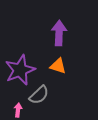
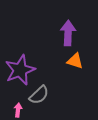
purple arrow: moved 9 px right
orange triangle: moved 17 px right, 5 px up
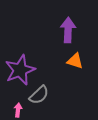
purple arrow: moved 3 px up
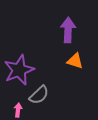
purple star: moved 1 px left
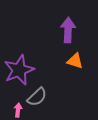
gray semicircle: moved 2 px left, 2 px down
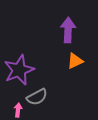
orange triangle: rotated 42 degrees counterclockwise
gray semicircle: rotated 15 degrees clockwise
